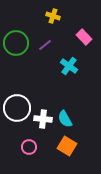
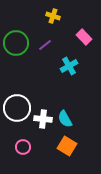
cyan cross: rotated 24 degrees clockwise
pink circle: moved 6 px left
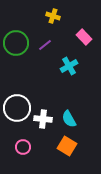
cyan semicircle: moved 4 px right
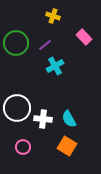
cyan cross: moved 14 px left
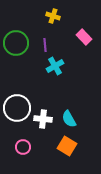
purple line: rotated 56 degrees counterclockwise
